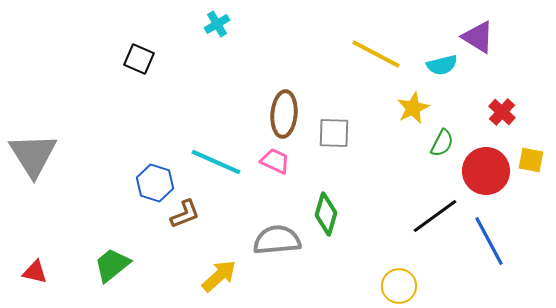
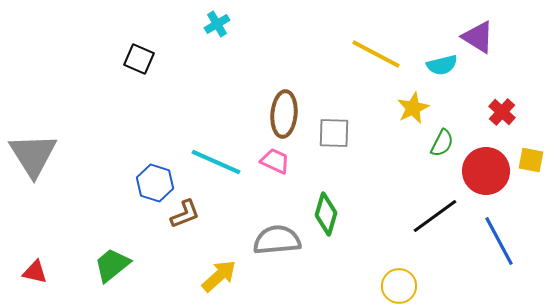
blue line: moved 10 px right
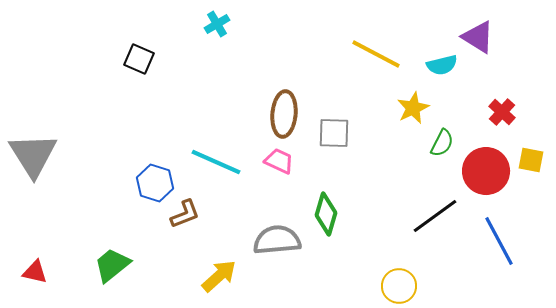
pink trapezoid: moved 4 px right
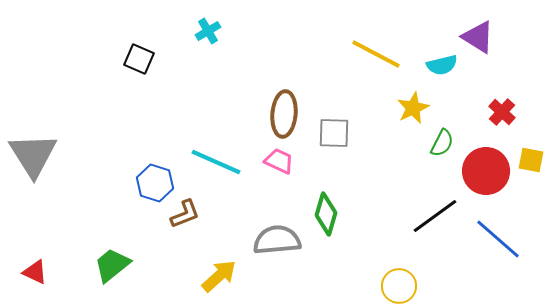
cyan cross: moved 9 px left, 7 px down
blue line: moved 1 px left, 2 px up; rotated 21 degrees counterclockwise
red triangle: rotated 12 degrees clockwise
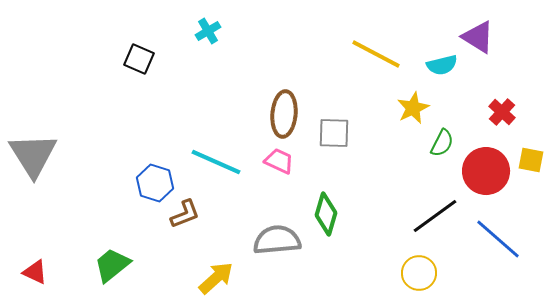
yellow arrow: moved 3 px left, 2 px down
yellow circle: moved 20 px right, 13 px up
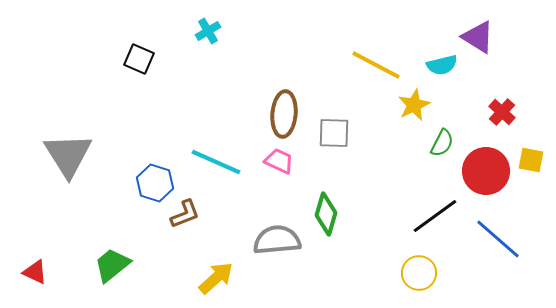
yellow line: moved 11 px down
yellow star: moved 1 px right, 3 px up
gray triangle: moved 35 px right
